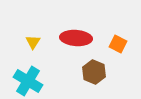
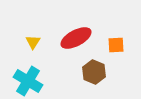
red ellipse: rotated 32 degrees counterclockwise
orange square: moved 2 px left, 1 px down; rotated 30 degrees counterclockwise
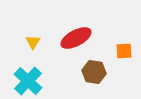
orange square: moved 8 px right, 6 px down
brown hexagon: rotated 15 degrees counterclockwise
cyan cross: rotated 12 degrees clockwise
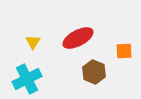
red ellipse: moved 2 px right
brown hexagon: rotated 15 degrees clockwise
cyan cross: moved 1 px left, 2 px up; rotated 20 degrees clockwise
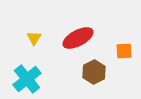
yellow triangle: moved 1 px right, 4 px up
brown hexagon: rotated 10 degrees clockwise
cyan cross: rotated 12 degrees counterclockwise
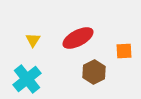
yellow triangle: moved 1 px left, 2 px down
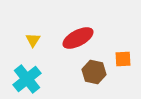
orange square: moved 1 px left, 8 px down
brown hexagon: rotated 20 degrees counterclockwise
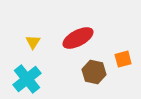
yellow triangle: moved 2 px down
orange square: rotated 12 degrees counterclockwise
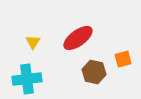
red ellipse: rotated 8 degrees counterclockwise
cyan cross: rotated 32 degrees clockwise
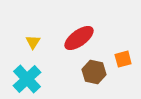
red ellipse: moved 1 px right
cyan cross: rotated 36 degrees counterclockwise
